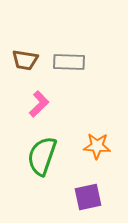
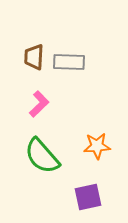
brown trapezoid: moved 9 px right, 3 px up; rotated 84 degrees clockwise
orange star: rotated 8 degrees counterclockwise
green semicircle: rotated 60 degrees counterclockwise
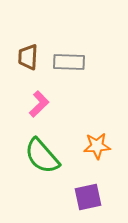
brown trapezoid: moved 6 px left
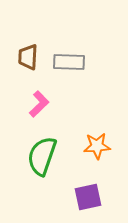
green semicircle: rotated 60 degrees clockwise
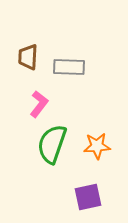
gray rectangle: moved 5 px down
pink L-shape: rotated 8 degrees counterclockwise
green semicircle: moved 10 px right, 12 px up
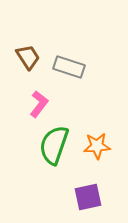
brown trapezoid: rotated 144 degrees clockwise
gray rectangle: rotated 16 degrees clockwise
green semicircle: moved 2 px right, 1 px down
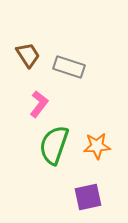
brown trapezoid: moved 2 px up
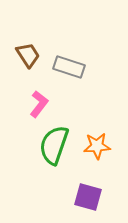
purple square: rotated 28 degrees clockwise
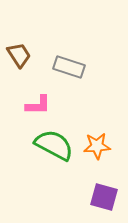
brown trapezoid: moved 9 px left
pink L-shape: moved 1 px left, 1 px down; rotated 52 degrees clockwise
green semicircle: rotated 99 degrees clockwise
purple square: moved 16 px right
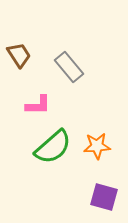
gray rectangle: rotated 32 degrees clockwise
green semicircle: moved 1 px left, 2 px down; rotated 111 degrees clockwise
